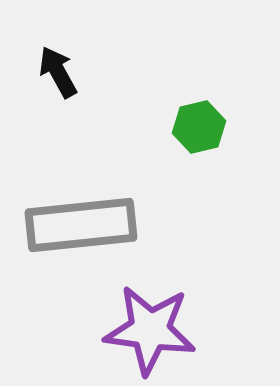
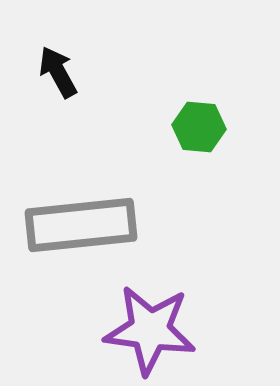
green hexagon: rotated 18 degrees clockwise
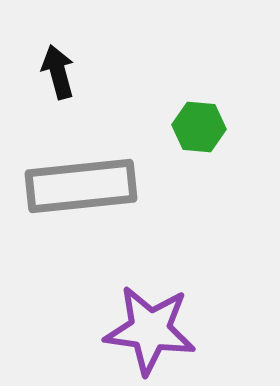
black arrow: rotated 14 degrees clockwise
gray rectangle: moved 39 px up
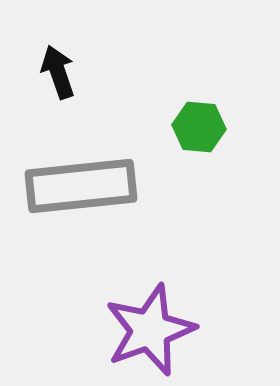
black arrow: rotated 4 degrees counterclockwise
purple star: rotated 28 degrees counterclockwise
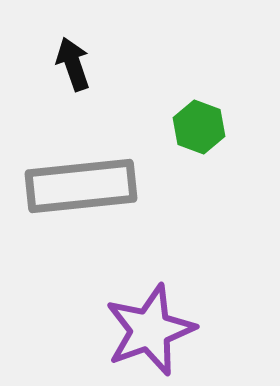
black arrow: moved 15 px right, 8 px up
green hexagon: rotated 15 degrees clockwise
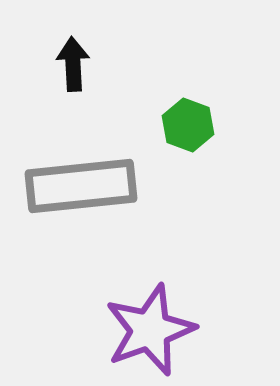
black arrow: rotated 16 degrees clockwise
green hexagon: moved 11 px left, 2 px up
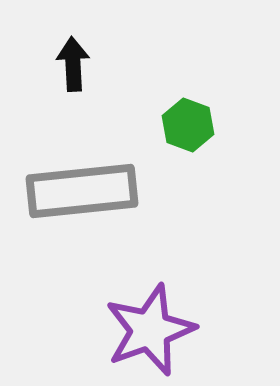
gray rectangle: moved 1 px right, 5 px down
